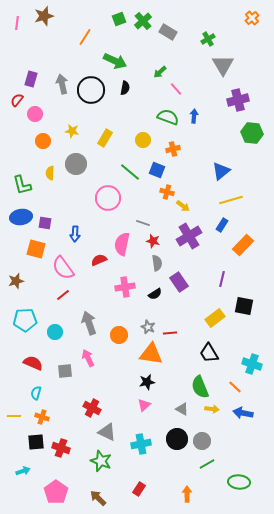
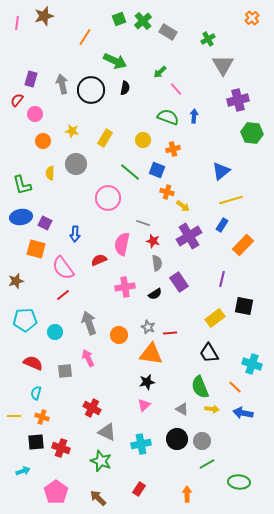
purple square at (45, 223): rotated 16 degrees clockwise
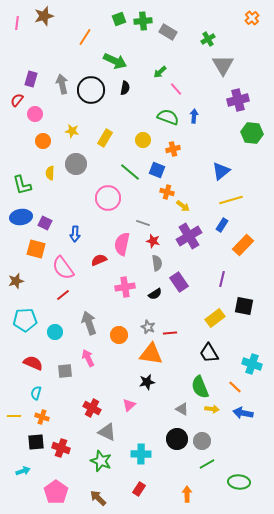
green cross at (143, 21): rotated 36 degrees clockwise
pink triangle at (144, 405): moved 15 px left
cyan cross at (141, 444): moved 10 px down; rotated 12 degrees clockwise
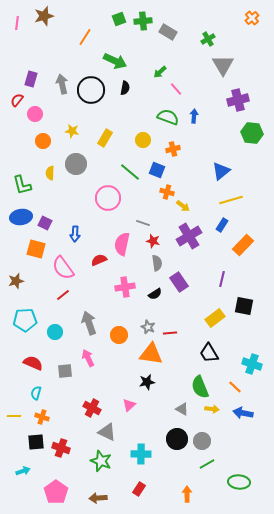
brown arrow at (98, 498): rotated 48 degrees counterclockwise
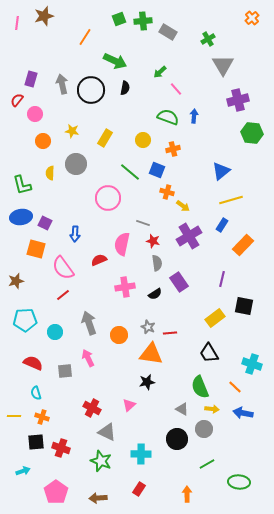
cyan semicircle at (36, 393): rotated 32 degrees counterclockwise
gray circle at (202, 441): moved 2 px right, 12 px up
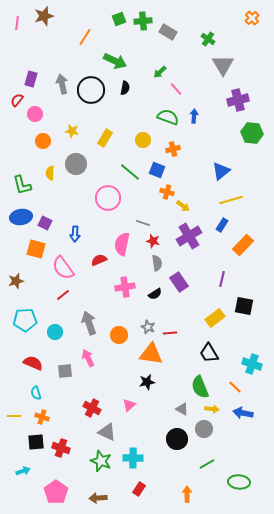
green cross at (208, 39): rotated 24 degrees counterclockwise
cyan cross at (141, 454): moved 8 px left, 4 px down
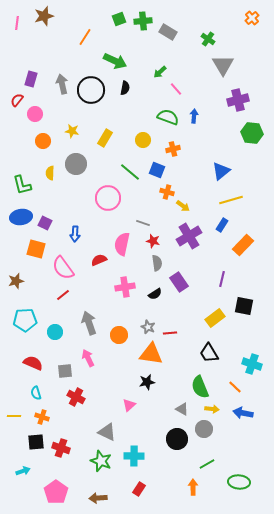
red cross at (92, 408): moved 16 px left, 11 px up
cyan cross at (133, 458): moved 1 px right, 2 px up
orange arrow at (187, 494): moved 6 px right, 7 px up
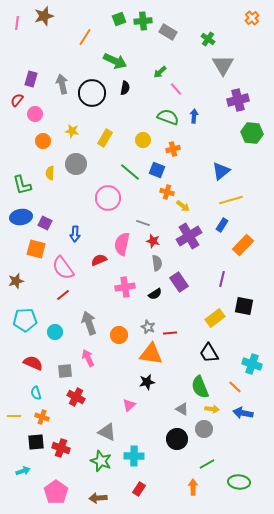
black circle at (91, 90): moved 1 px right, 3 px down
